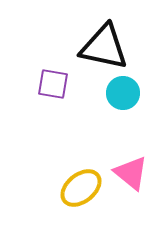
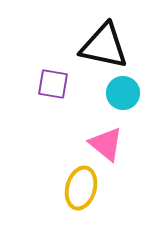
black triangle: moved 1 px up
pink triangle: moved 25 px left, 29 px up
yellow ellipse: rotated 36 degrees counterclockwise
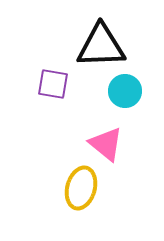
black triangle: moved 3 px left; rotated 14 degrees counterclockwise
cyan circle: moved 2 px right, 2 px up
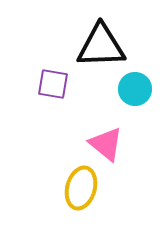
cyan circle: moved 10 px right, 2 px up
